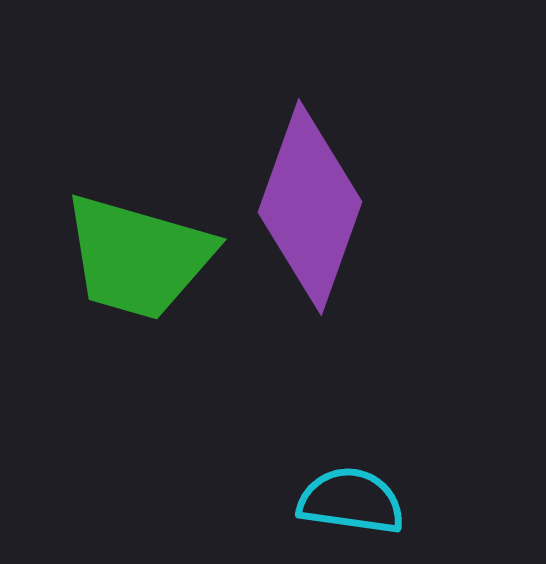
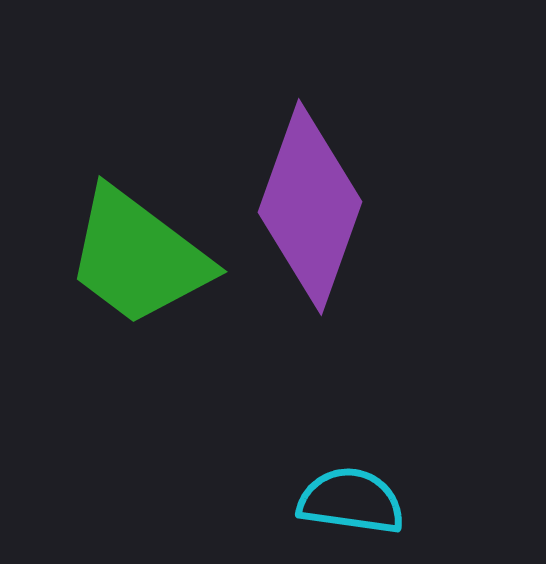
green trapezoid: rotated 21 degrees clockwise
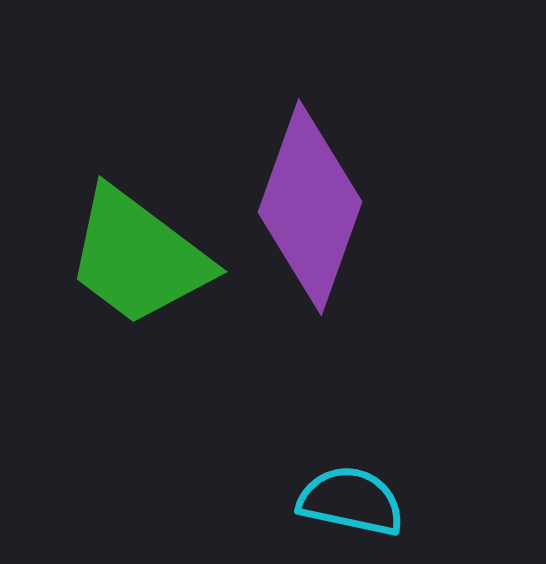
cyan semicircle: rotated 4 degrees clockwise
